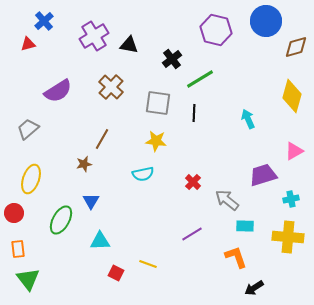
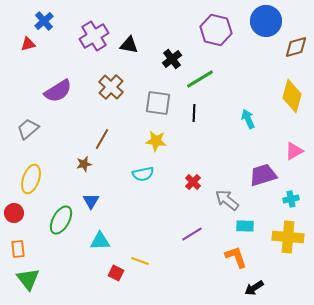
yellow line: moved 8 px left, 3 px up
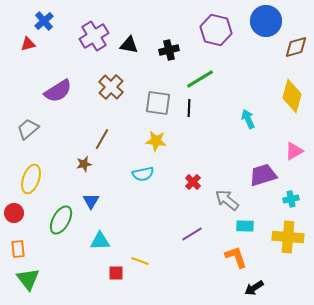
black cross: moved 3 px left, 9 px up; rotated 24 degrees clockwise
black line: moved 5 px left, 5 px up
red square: rotated 28 degrees counterclockwise
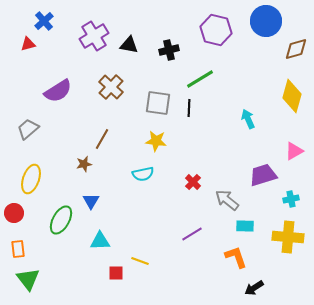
brown diamond: moved 2 px down
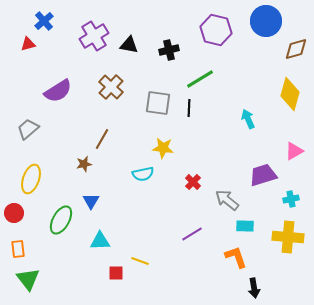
yellow diamond: moved 2 px left, 2 px up
yellow star: moved 7 px right, 7 px down
black arrow: rotated 66 degrees counterclockwise
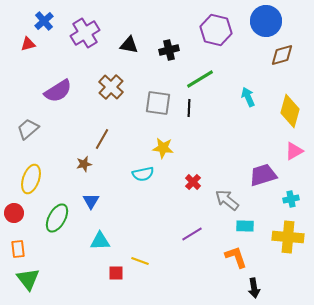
purple cross: moved 9 px left, 3 px up
brown diamond: moved 14 px left, 6 px down
yellow diamond: moved 17 px down
cyan arrow: moved 22 px up
green ellipse: moved 4 px left, 2 px up
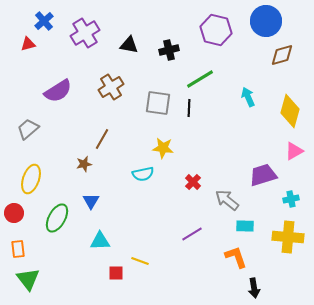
brown cross: rotated 15 degrees clockwise
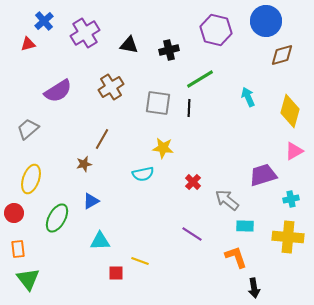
blue triangle: rotated 30 degrees clockwise
purple line: rotated 65 degrees clockwise
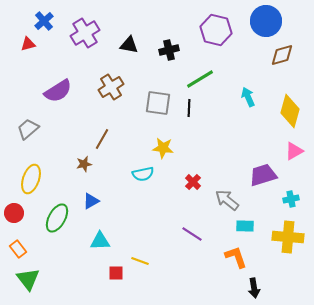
orange rectangle: rotated 30 degrees counterclockwise
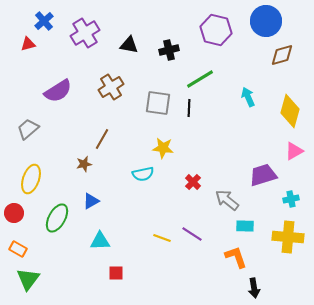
orange rectangle: rotated 24 degrees counterclockwise
yellow line: moved 22 px right, 23 px up
green triangle: rotated 15 degrees clockwise
